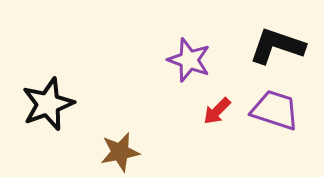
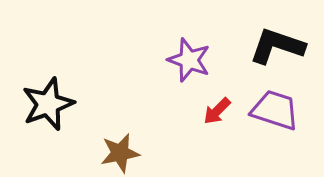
brown star: moved 1 px down
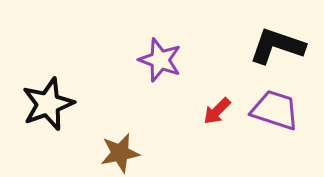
purple star: moved 29 px left
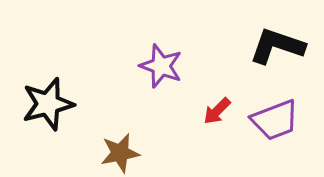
purple star: moved 1 px right, 6 px down
black star: rotated 6 degrees clockwise
purple trapezoid: moved 10 px down; rotated 141 degrees clockwise
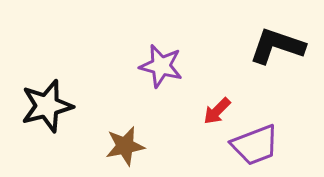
purple star: rotated 6 degrees counterclockwise
black star: moved 1 px left, 2 px down
purple trapezoid: moved 20 px left, 25 px down
brown star: moved 5 px right, 7 px up
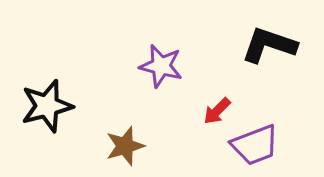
black L-shape: moved 8 px left, 1 px up
brown star: rotated 6 degrees counterclockwise
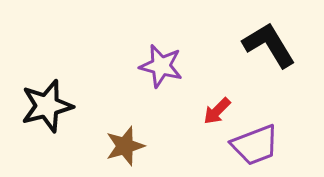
black L-shape: rotated 40 degrees clockwise
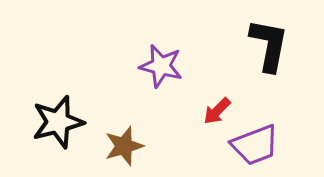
black L-shape: rotated 42 degrees clockwise
black star: moved 11 px right, 16 px down
brown star: moved 1 px left
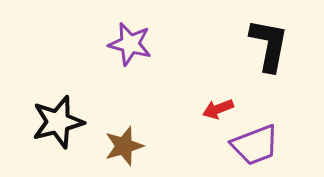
purple star: moved 31 px left, 22 px up
red arrow: moved 1 px right, 2 px up; rotated 24 degrees clockwise
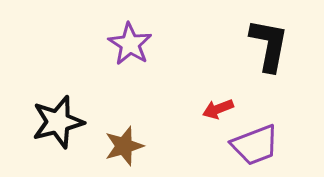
purple star: rotated 18 degrees clockwise
